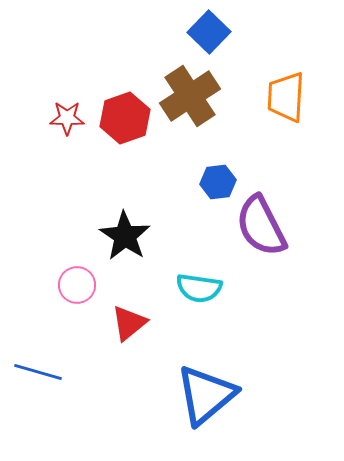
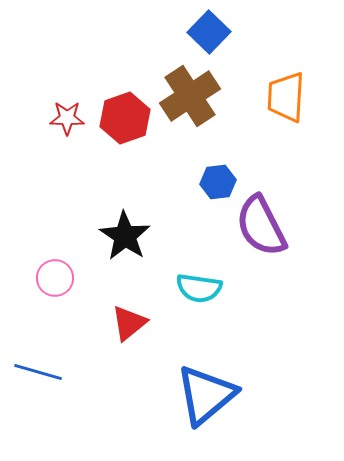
pink circle: moved 22 px left, 7 px up
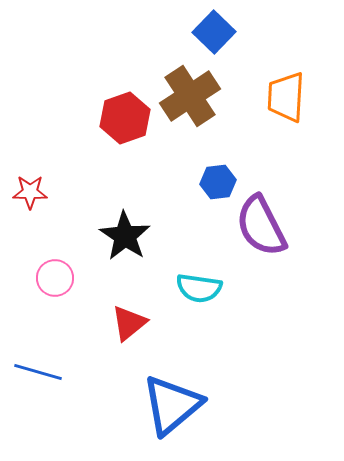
blue square: moved 5 px right
red star: moved 37 px left, 74 px down
blue triangle: moved 34 px left, 10 px down
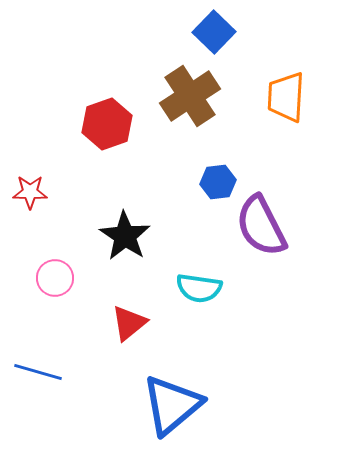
red hexagon: moved 18 px left, 6 px down
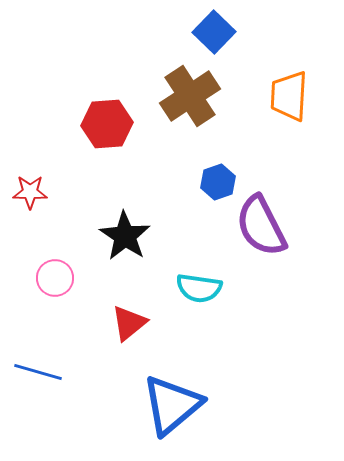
orange trapezoid: moved 3 px right, 1 px up
red hexagon: rotated 15 degrees clockwise
blue hexagon: rotated 12 degrees counterclockwise
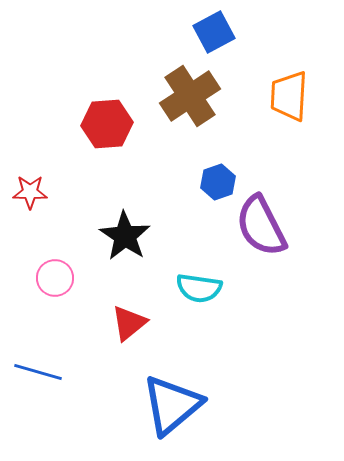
blue square: rotated 18 degrees clockwise
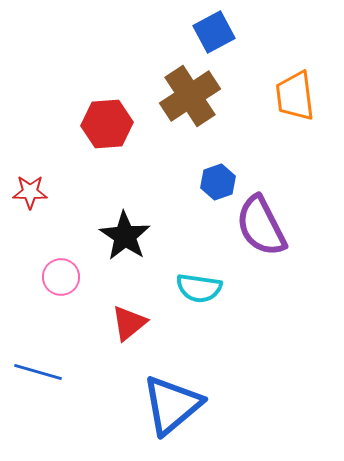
orange trapezoid: moved 6 px right; rotated 10 degrees counterclockwise
pink circle: moved 6 px right, 1 px up
